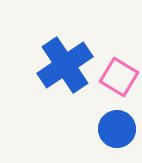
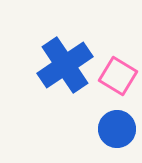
pink square: moved 1 px left, 1 px up
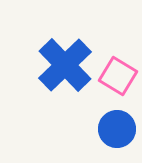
blue cross: rotated 10 degrees counterclockwise
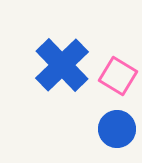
blue cross: moved 3 px left
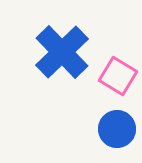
blue cross: moved 13 px up
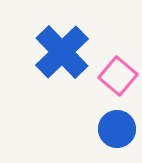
pink square: rotated 9 degrees clockwise
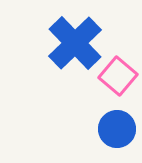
blue cross: moved 13 px right, 9 px up
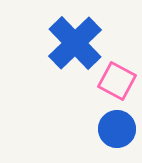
pink square: moved 1 px left, 5 px down; rotated 12 degrees counterclockwise
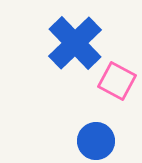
blue circle: moved 21 px left, 12 px down
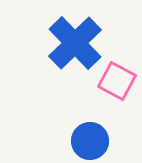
blue circle: moved 6 px left
